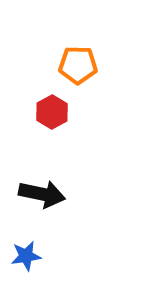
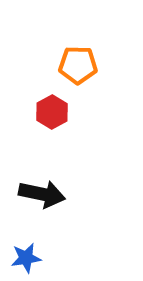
blue star: moved 2 px down
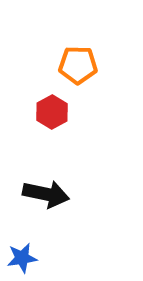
black arrow: moved 4 px right
blue star: moved 4 px left
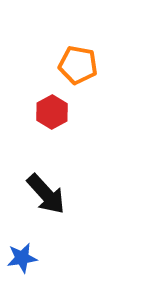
orange pentagon: rotated 9 degrees clockwise
black arrow: rotated 36 degrees clockwise
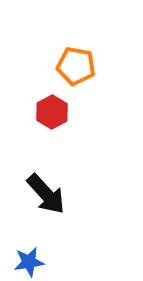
orange pentagon: moved 2 px left, 1 px down
blue star: moved 7 px right, 4 px down
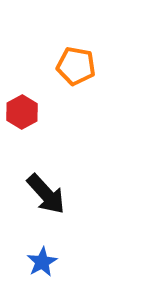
red hexagon: moved 30 px left
blue star: moved 13 px right; rotated 20 degrees counterclockwise
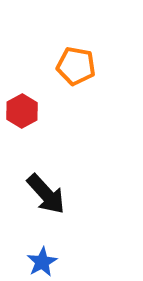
red hexagon: moved 1 px up
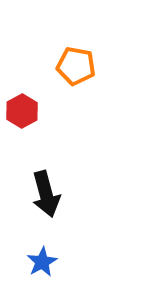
black arrow: rotated 27 degrees clockwise
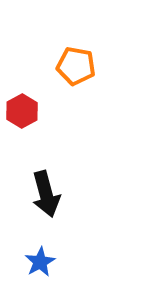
blue star: moved 2 px left
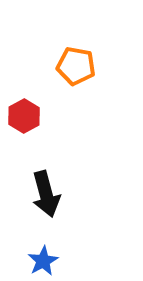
red hexagon: moved 2 px right, 5 px down
blue star: moved 3 px right, 1 px up
